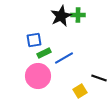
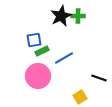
green cross: moved 1 px down
green rectangle: moved 2 px left, 2 px up
yellow square: moved 6 px down
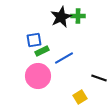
black star: moved 1 px down
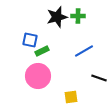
black star: moved 4 px left; rotated 10 degrees clockwise
blue square: moved 4 px left; rotated 21 degrees clockwise
blue line: moved 20 px right, 7 px up
yellow square: moved 9 px left; rotated 24 degrees clockwise
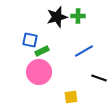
pink circle: moved 1 px right, 4 px up
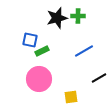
black star: moved 1 px down
pink circle: moved 7 px down
black line: rotated 49 degrees counterclockwise
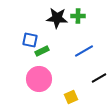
black star: rotated 20 degrees clockwise
yellow square: rotated 16 degrees counterclockwise
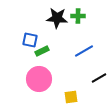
yellow square: rotated 16 degrees clockwise
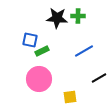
yellow square: moved 1 px left
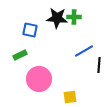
green cross: moved 4 px left, 1 px down
blue square: moved 10 px up
green rectangle: moved 22 px left, 4 px down
black line: moved 13 px up; rotated 56 degrees counterclockwise
